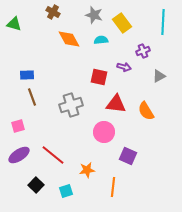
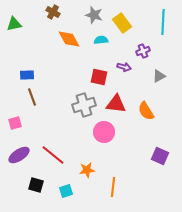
green triangle: rotated 28 degrees counterclockwise
gray cross: moved 13 px right
pink square: moved 3 px left, 3 px up
purple square: moved 32 px right
black square: rotated 28 degrees counterclockwise
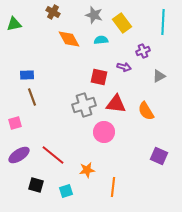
purple square: moved 1 px left
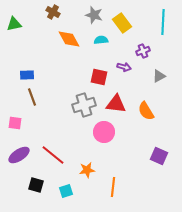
pink square: rotated 24 degrees clockwise
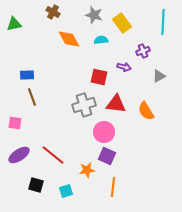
purple square: moved 52 px left
